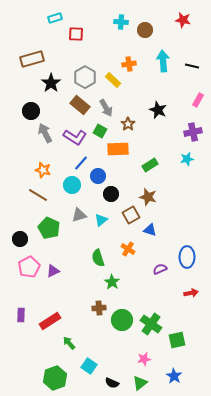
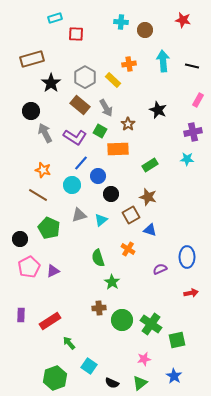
cyan star at (187, 159): rotated 16 degrees clockwise
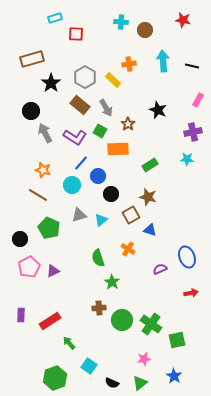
blue ellipse at (187, 257): rotated 20 degrees counterclockwise
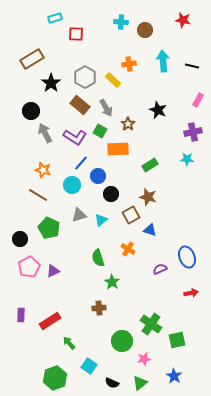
brown rectangle at (32, 59): rotated 15 degrees counterclockwise
green circle at (122, 320): moved 21 px down
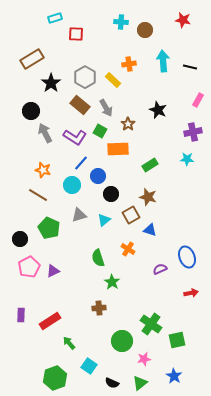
black line at (192, 66): moved 2 px left, 1 px down
cyan triangle at (101, 220): moved 3 px right
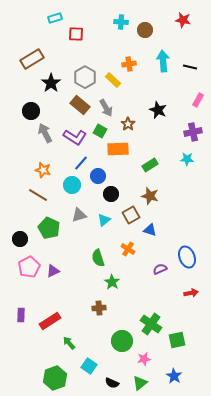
brown star at (148, 197): moved 2 px right, 1 px up
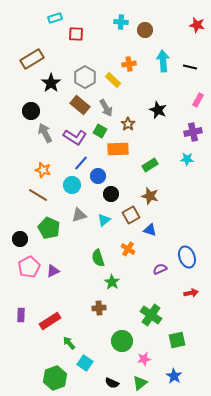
red star at (183, 20): moved 14 px right, 5 px down
green cross at (151, 324): moved 9 px up
cyan square at (89, 366): moved 4 px left, 3 px up
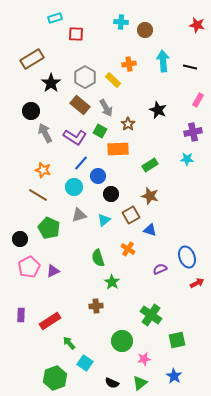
cyan circle at (72, 185): moved 2 px right, 2 px down
red arrow at (191, 293): moved 6 px right, 10 px up; rotated 16 degrees counterclockwise
brown cross at (99, 308): moved 3 px left, 2 px up
